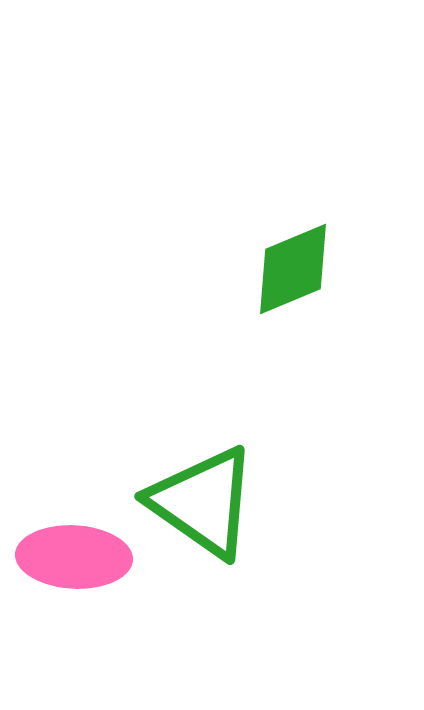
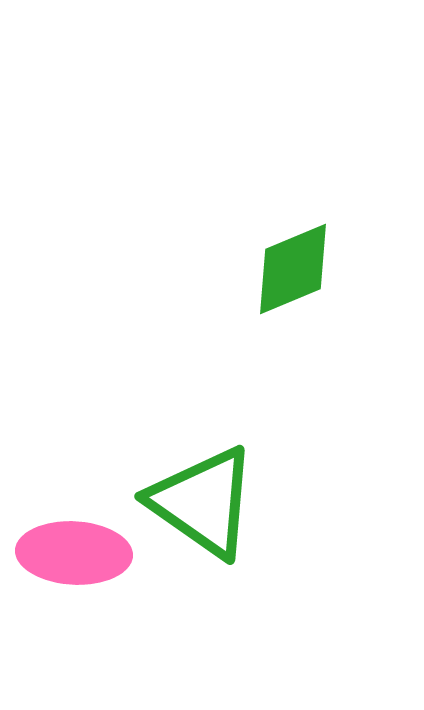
pink ellipse: moved 4 px up
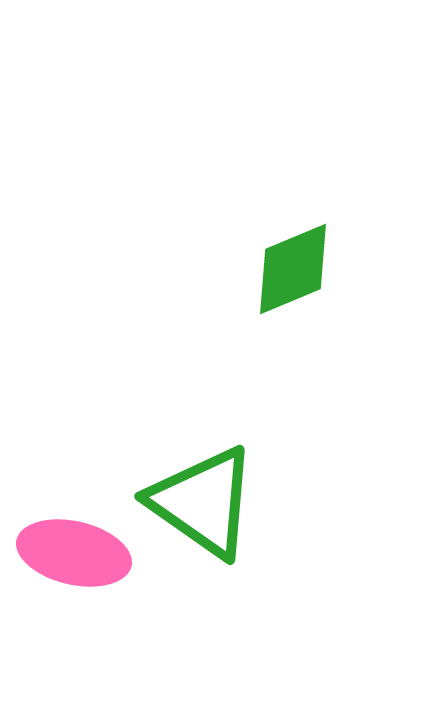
pink ellipse: rotated 10 degrees clockwise
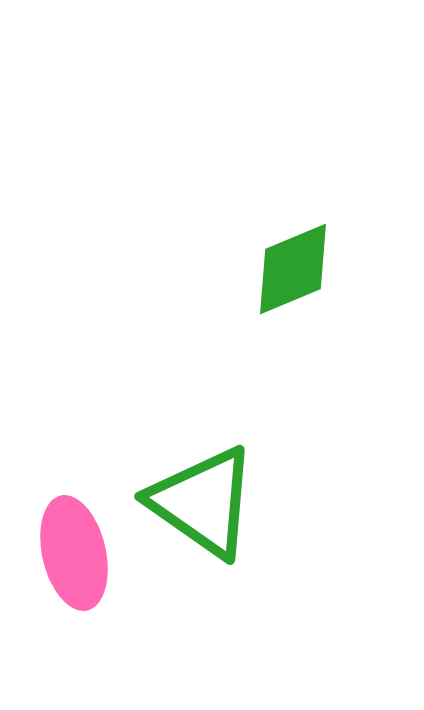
pink ellipse: rotated 64 degrees clockwise
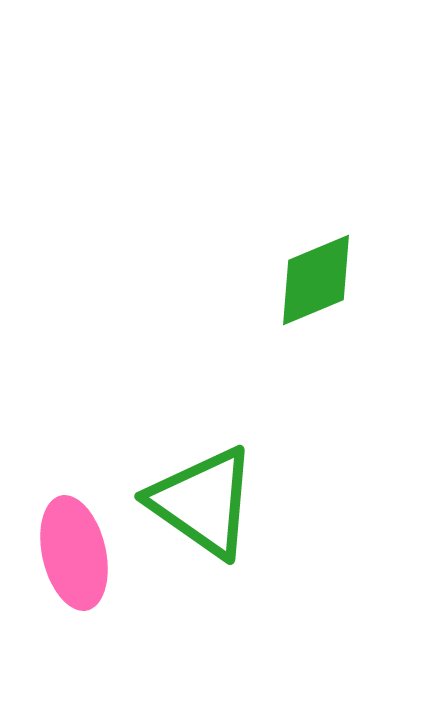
green diamond: moved 23 px right, 11 px down
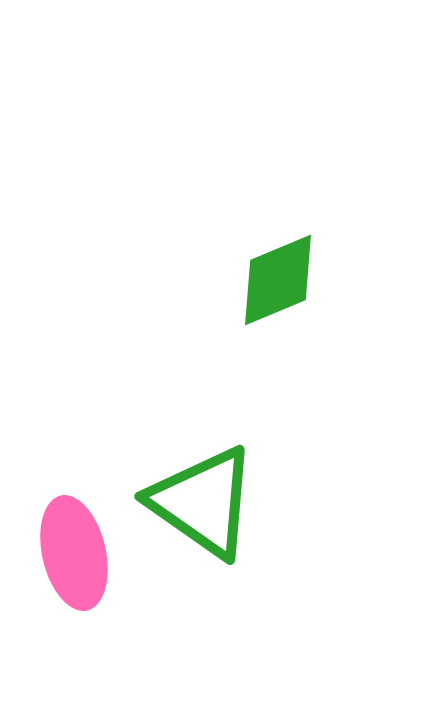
green diamond: moved 38 px left
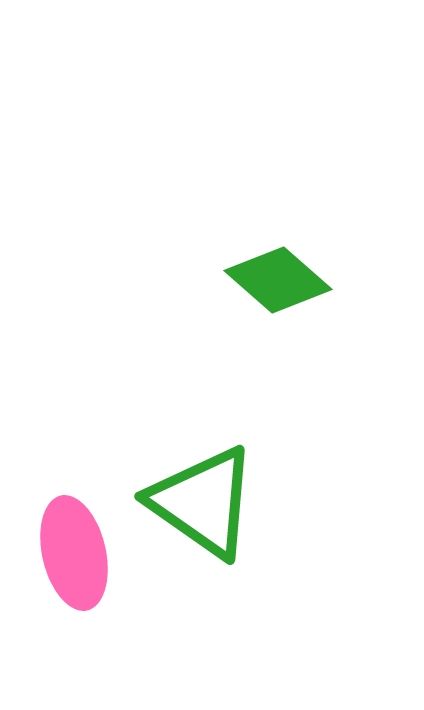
green diamond: rotated 64 degrees clockwise
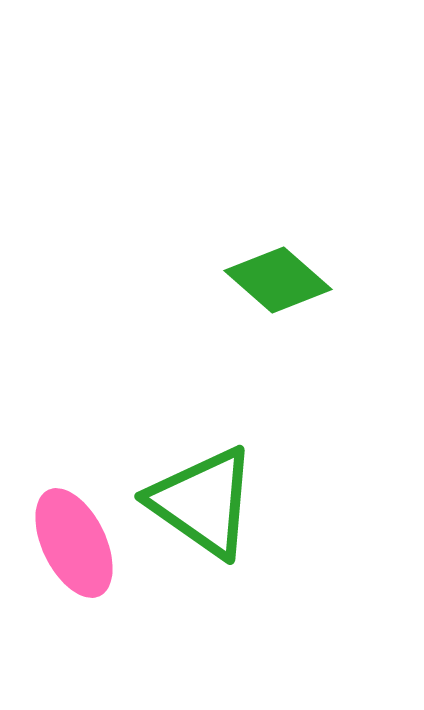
pink ellipse: moved 10 px up; rotated 13 degrees counterclockwise
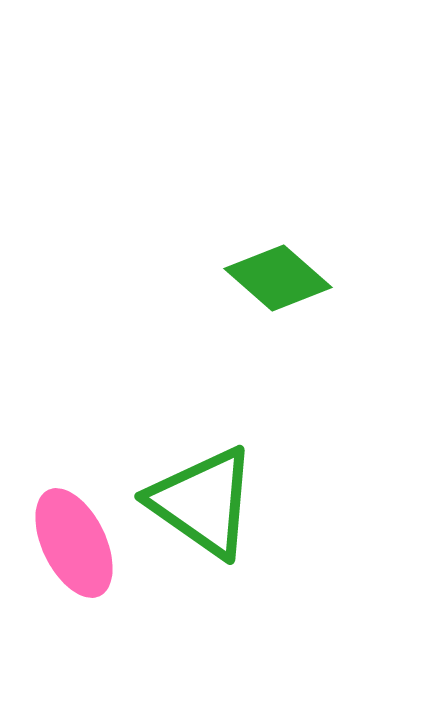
green diamond: moved 2 px up
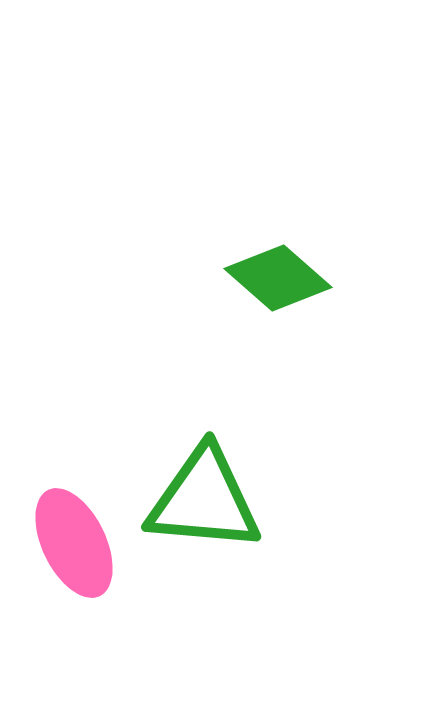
green triangle: moved 1 px right, 2 px up; rotated 30 degrees counterclockwise
